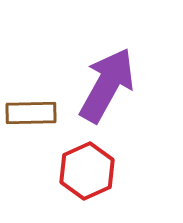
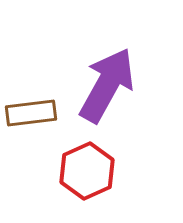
brown rectangle: rotated 6 degrees counterclockwise
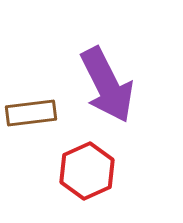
purple arrow: rotated 124 degrees clockwise
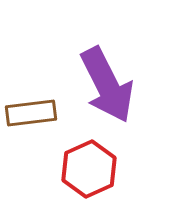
red hexagon: moved 2 px right, 2 px up
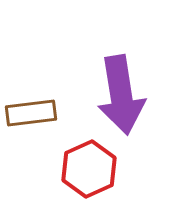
purple arrow: moved 14 px right, 10 px down; rotated 18 degrees clockwise
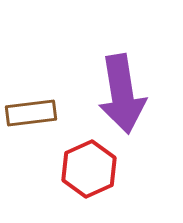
purple arrow: moved 1 px right, 1 px up
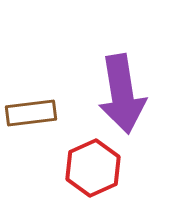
red hexagon: moved 4 px right, 1 px up
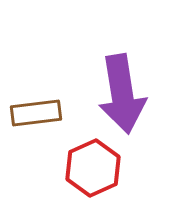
brown rectangle: moved 5 px right
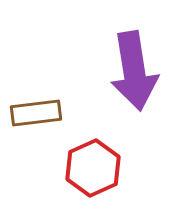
purple arrow: moved 12 px right, 23 px up
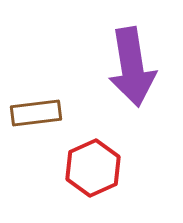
purple arrow: moved 2 px left, 4 px up
